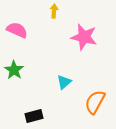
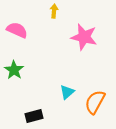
cyan triangle: moved 3 px right, 10 px down
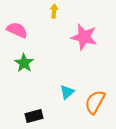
green star: moved 10 px right, 7 px up
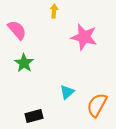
pink semicircle: rotated 25 degrees clockwise
orange semicircle: moved 2 px right, 3 px down
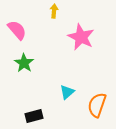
pink star: moved 3 px left; rotated 12 degrees clockwise
orange semicircle: rotated 10 degrees counterclockwise
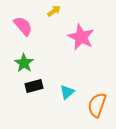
yellow arrow: rotated 48 degrees clockwise
pink semicircle: moved 6 px right, 4 px up
black rectangle: moved 30 px up
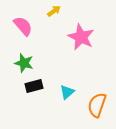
green star: rotated 18 degrees counterclockwise
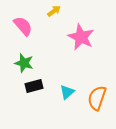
orange semicircle: moved 7 px up
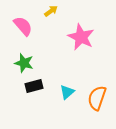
yellow arrow: moved 3 px left
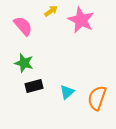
pink star: moved 17 px up
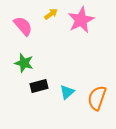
yellow arrow: moved 3 px down
pink star: rotated 20 degrees clockwise
black rectangle: moved 5 px right
